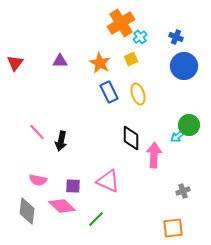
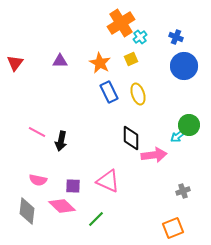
pink line: rotated 18 degrees counterclockwise
pink arrow: rotated 80 degrees clockwise
orange square: rotated 15 degrees counterclockwise
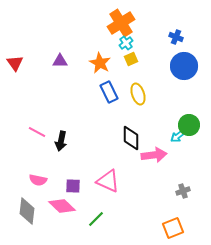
cyan cross: moved 14 px left, 6 px down
red triangle: rotated 12 degrees counterclockwise
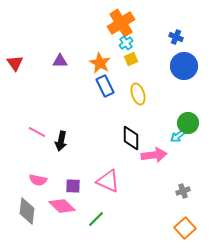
blue rectangle: moved 4 px left, 6 px up
green circle: moved 1 px left, 2 px up
orange square: moved 12 px right; rotated 20 degrees counterclockwise
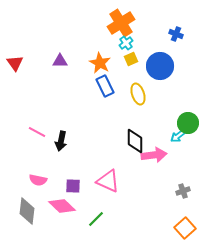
blue cross: moved 3 px up
blue circle: moved 24 px left
black diamond: moved 4 px right, 3 px down
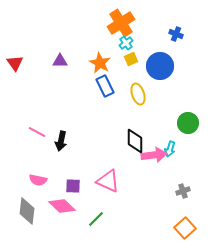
cyan arrow: moved 8 px left, 13 px down; rotated 35 degrees counterclockwise
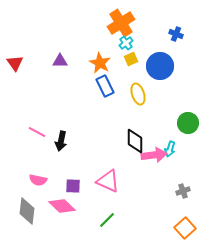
green line: moved 11 px right, 1 px down
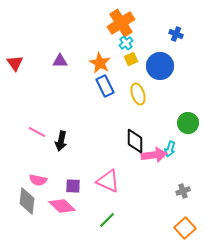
gray diamond: moved 10 px up
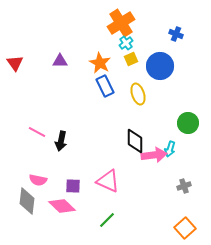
gray cross: moved 1 px right, 5 px up
